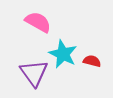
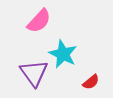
pink semicircle: moved 1 px right, 1 px up; rotated 104 degrees clockwise
red semicircle: moved 1 px left, 21 px down; rotated 126 degrees clockwise
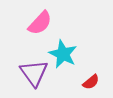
pink semicircle: moved 1 px right, 2 px down
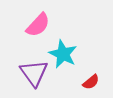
pink semicircle: moved 2 px left, 2 px down
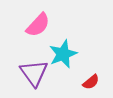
cyan star: rotated 24 degrees clockwise
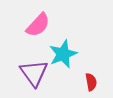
red semicircle: rotated 60 degrees counterclockwise
